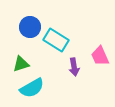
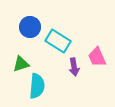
cyan rectangle: moved 2 px right, 1 px down
pink trapezoid: moved 3 px left, 1 px down
cyan semicircle: moved 5 px right, 2 px up; rotated 55 degrees counterclockwise
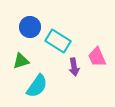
green triangle: moved 3 px up
cyan semicircle: rotated 30 degrees clockwise
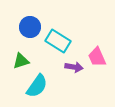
purple arrow: rotated 72 degrees counterclockwise
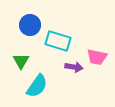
blue circle: moved 2 px up
cyan rectangle: rotated 15 degrees counterclockwise
pink trapezoid: rotated 55 degrees counterclockwise
green triangle: rotated 42 degrees counterclockwise
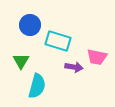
cyan semicircle: rotated 20 degrees counterclockwise
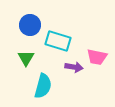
green triangle: moved 5 px right, 3 px up
cyan semicircle: moved 6 px right
